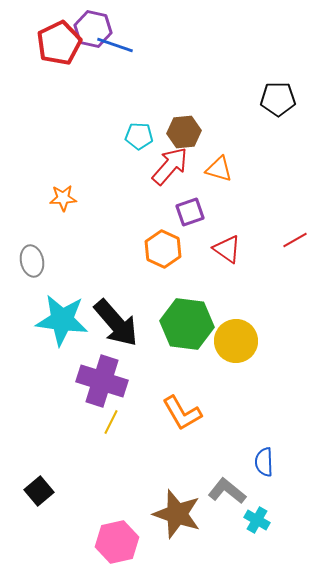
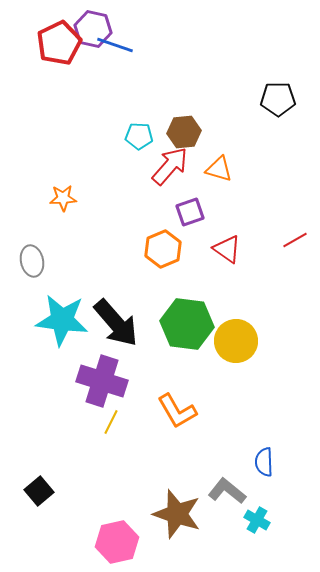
orange hexagon: rotated 12 degrees clockwise
orange L-shape: moved 5 px left, 2 px up
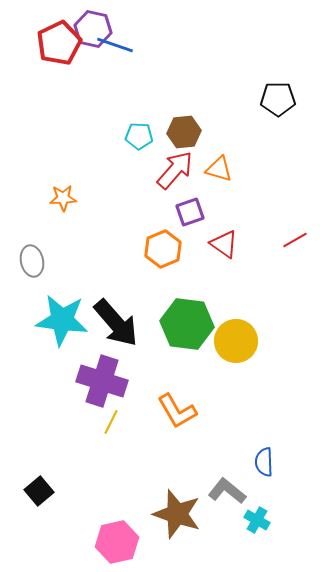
red arrow: moved 5 px right, 4 px down
red triangle: moved 3 px left, 5 px up
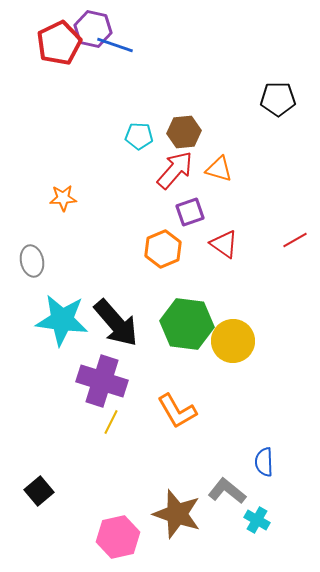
yellow circle: moved 3 px left
pink hexagon: moved 1 px right, 5 px up
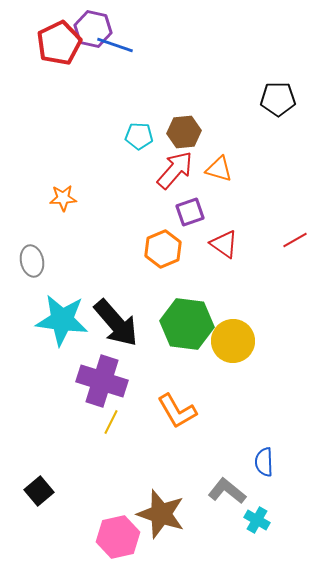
brown star: moved 16 px left
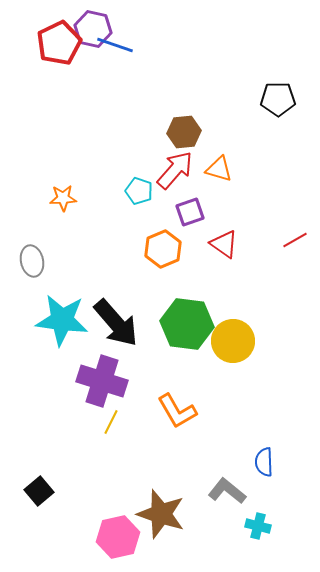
cyan pentagon: moved 55 px down; rotated 16 degrees clockwise
cyan cross: moved 1 px right, 6 px down; rotated 15 degrees counterclockwise
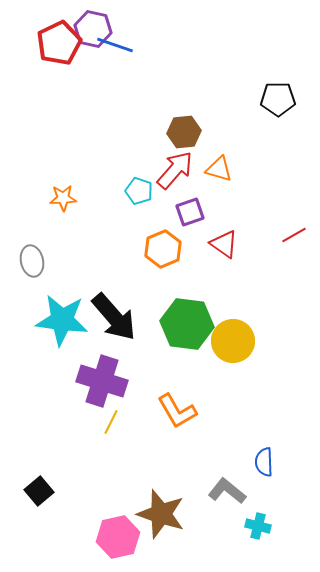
red line: moved 1 px left, 5 px up
black arrow: moved 2 px left, 6 px up
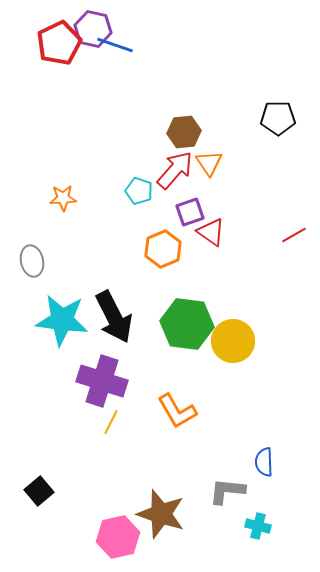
black pentagon: moved 19 px down
orange triangle: moved 10 px left, 6 px up; rotated 40 degrees clockwise
red triangle: moved 13 px left, 12 px up
black arrow: rotated 14 degrees clockwise
gray L-shape: rotated 33 degrees counterclockwise
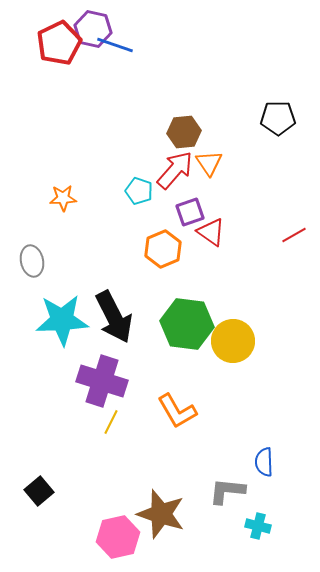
cyan star: rotated 10 degrees counterclockwise
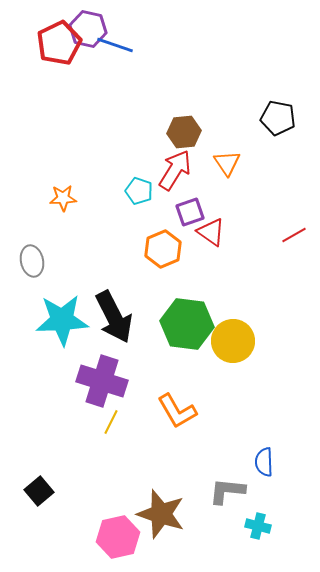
purple hexagon: moved 5 px left
black pentagon: rotated 12 degrees clockwise
orange triangle: moved 18 px right
red arrow: rotated 9 degrees counterclockwise
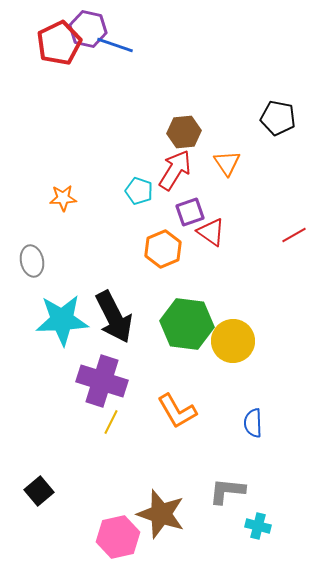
blue semicircle: moved 11 px left, 39 px up
